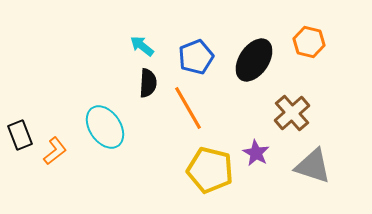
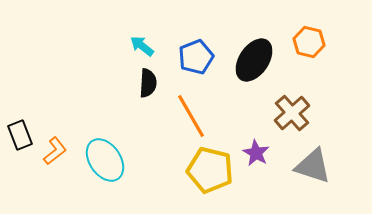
orange line: moved 3 px right, 8 px down
cyan ellipse: moved 33 px down
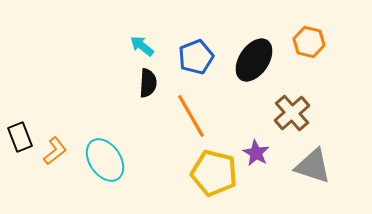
black rectangle: moved 2 px down
yellow pentagon: moved 4 px right, 3 px down
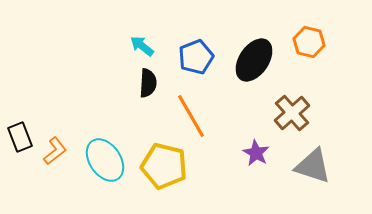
yellow pentagon: moved 50 px left, 7 px up
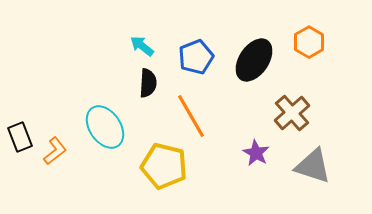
orange hexagon: rotated 16 degrees clockwise
cyan ellipse: moved 33 px up
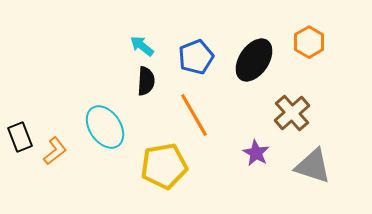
black semicircle: moved 2 px left, 2 px up
orange line: moved 3 px right, 1 px up
yellow pentagon: rotated 24 degrees counterclockwise
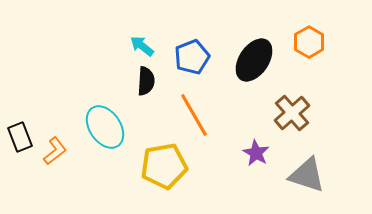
blue pentagon: moved 4 px left
gray triangle: moved 6 px left, 9 px down
